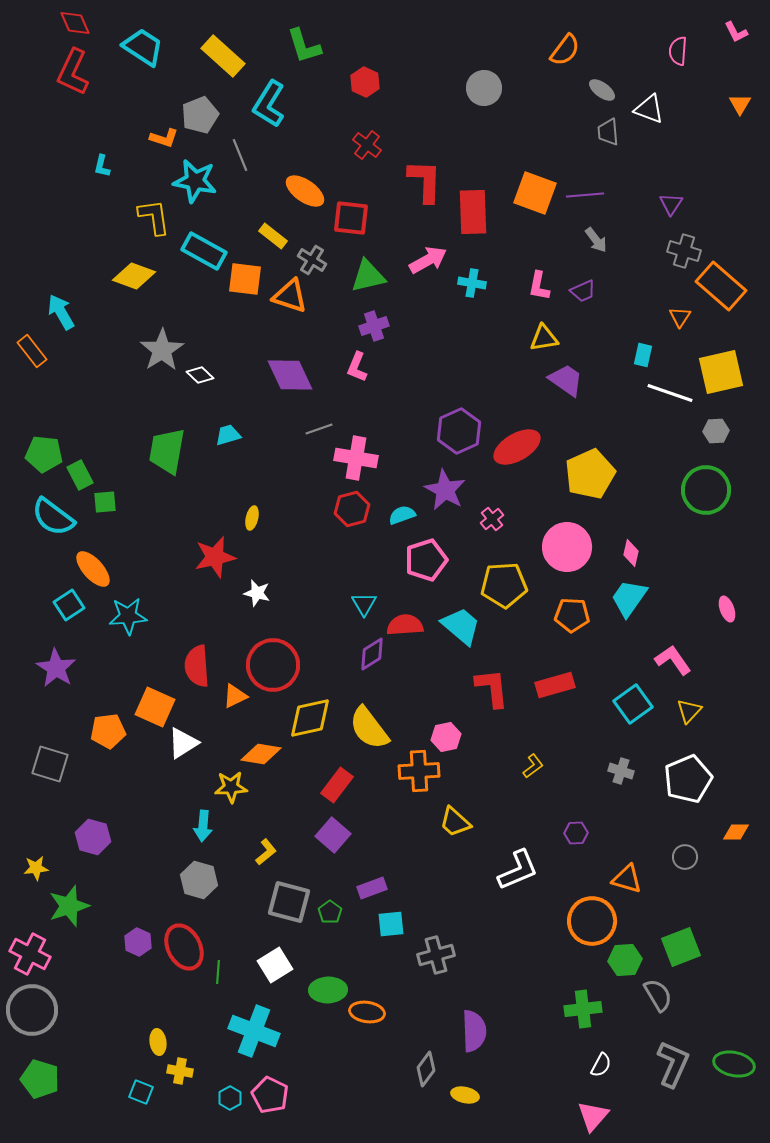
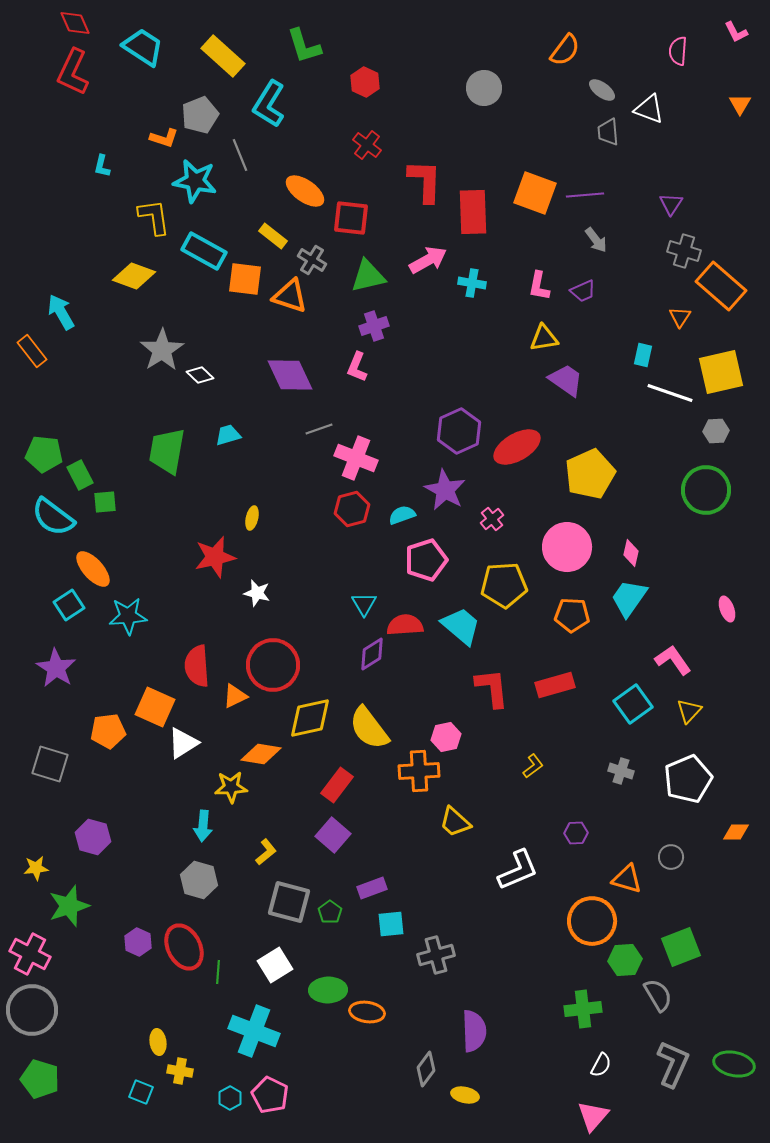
pink cross at (356, 458): rotated 12 degrees clockwise
gray circle at (685, 857): moved 14 px left
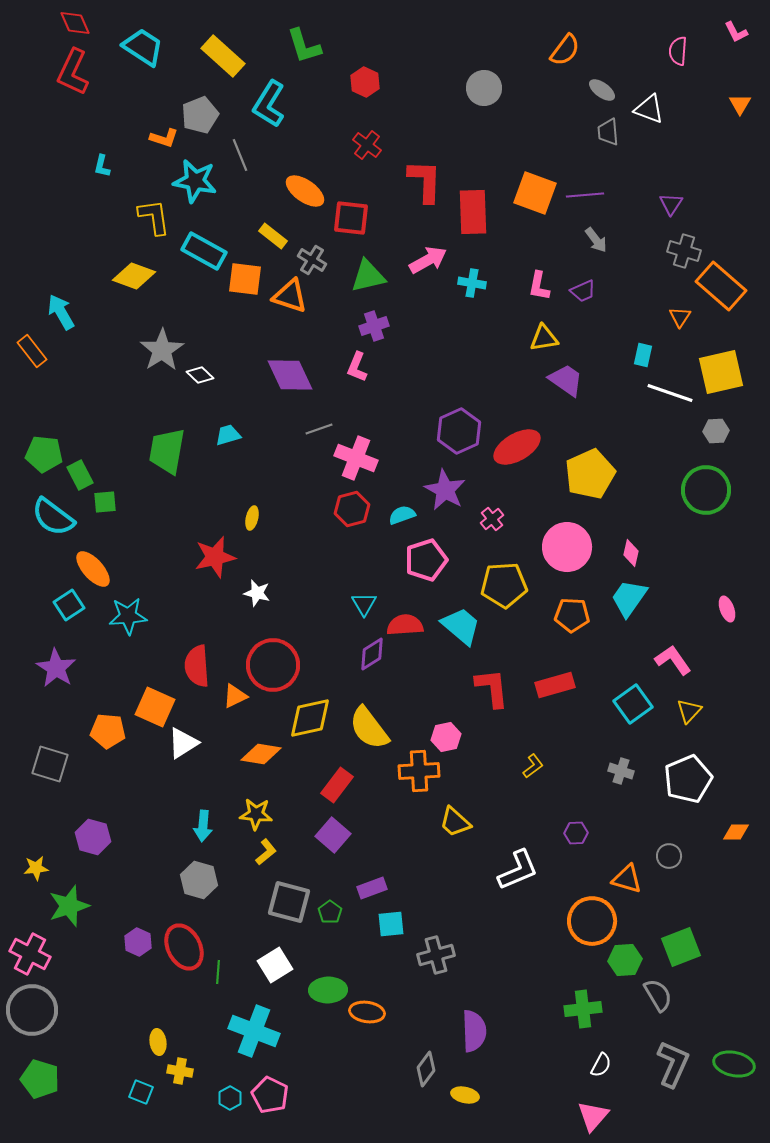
orange pentagon at (108, 731): rotated 12 degrees clockwise
yellow star at (231, 787): moved 25 px right, 27 px down; rotated 8 degrees clockwise
gray circle at (671, 857): moved 2 px left, 1 px up
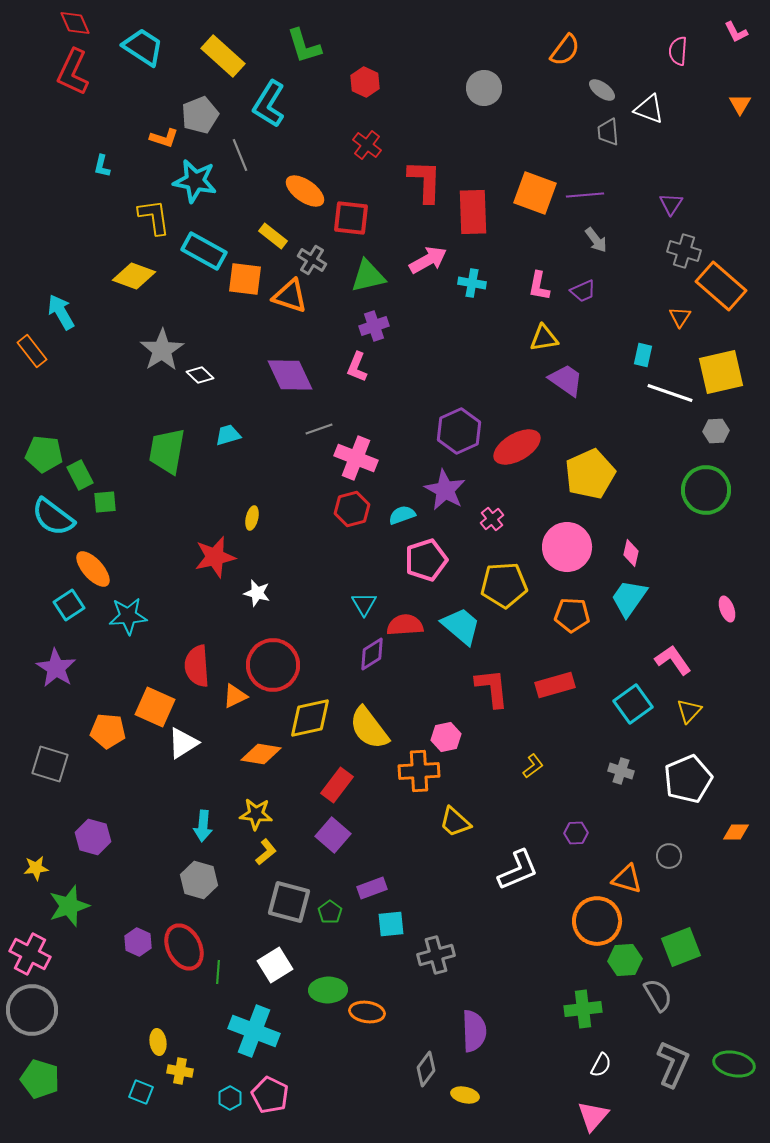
orange circle at (592, 921): moved 5 px right
